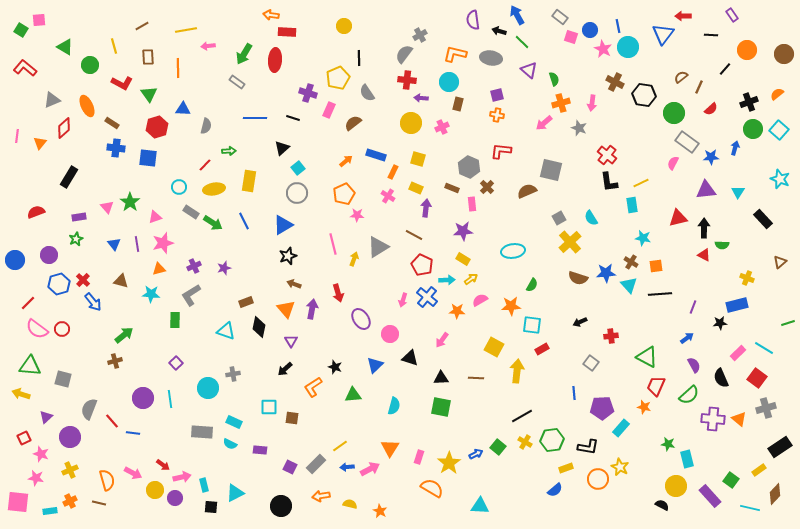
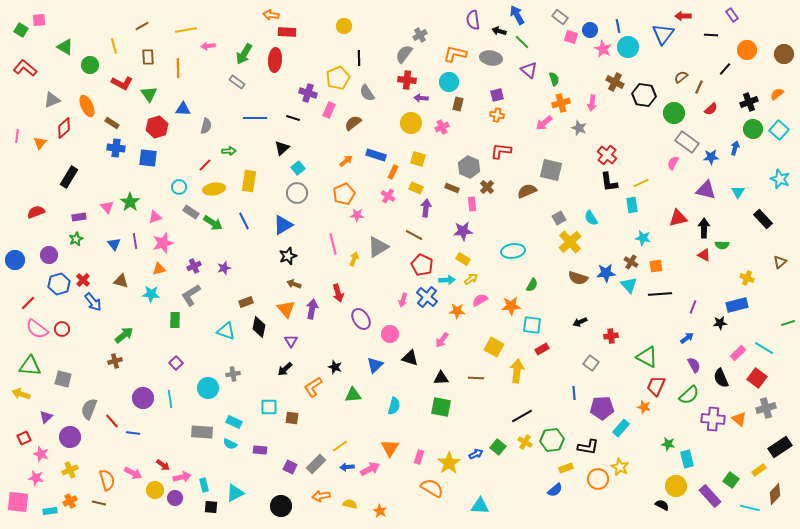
purple triangle at (706, 190): rotated 20 degrees clockwise
purple line at (137, 244): moved 2 px left, 3 px up
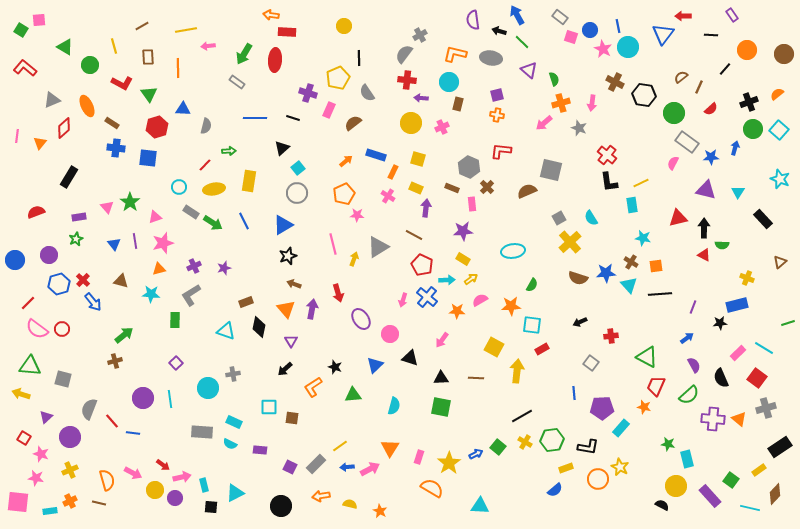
red square at (24, 438): rotated 32 degrees counterclockwise
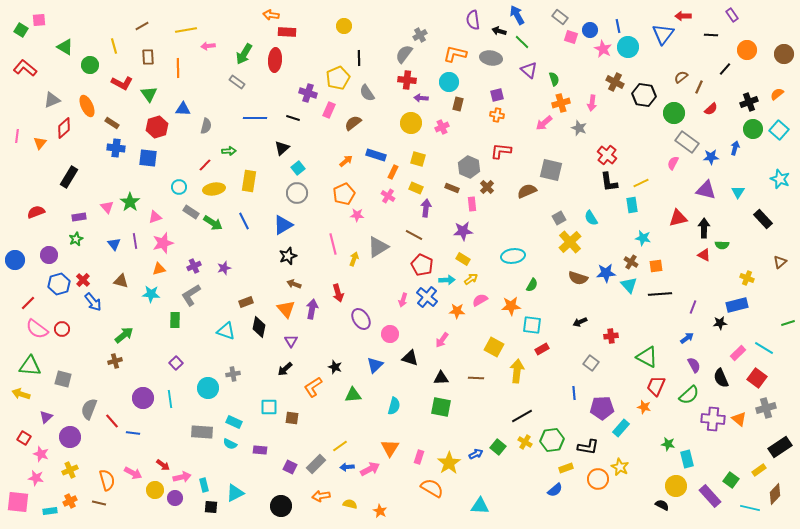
cyan ellipse at (513, 251): moved 5 px down
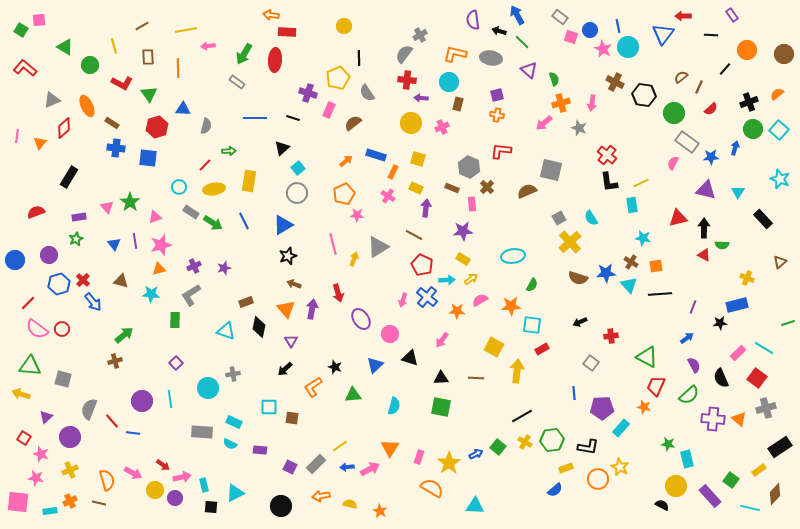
pink star at (163, 243): moved 2 px left, 2 px down
purple circle at (143, 398): moved 1 px left, 3 px down
cyan triangle at (480, 506): moved 5 px left
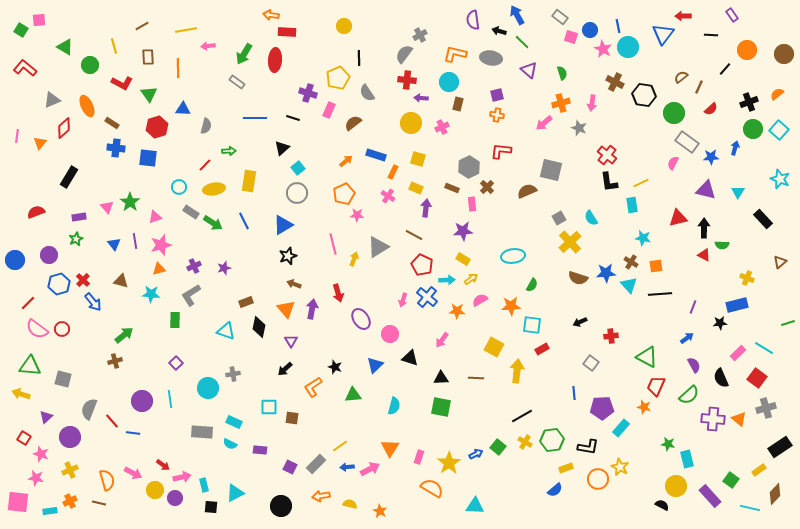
green semicircle at (554, 79): moved 8 px right, 6 px up
gray hexagon at (469, 167): rotated 10 degrees clockwise
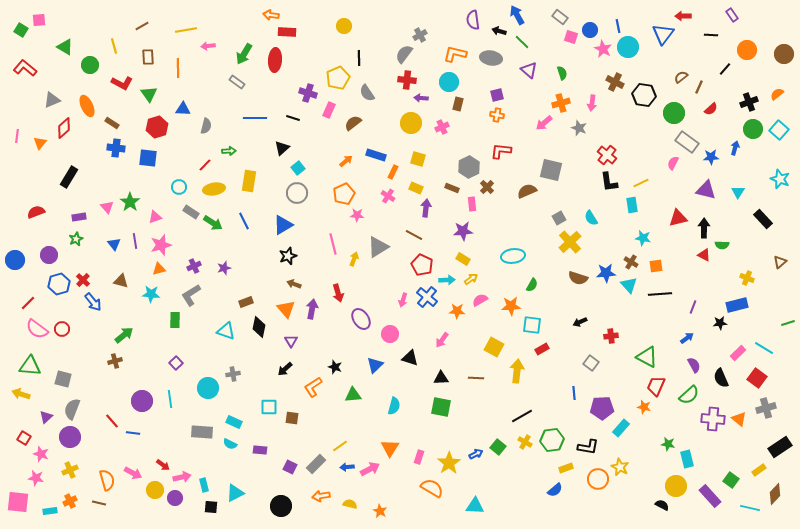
gray semicircle at (89, 409): moved 17 px left
